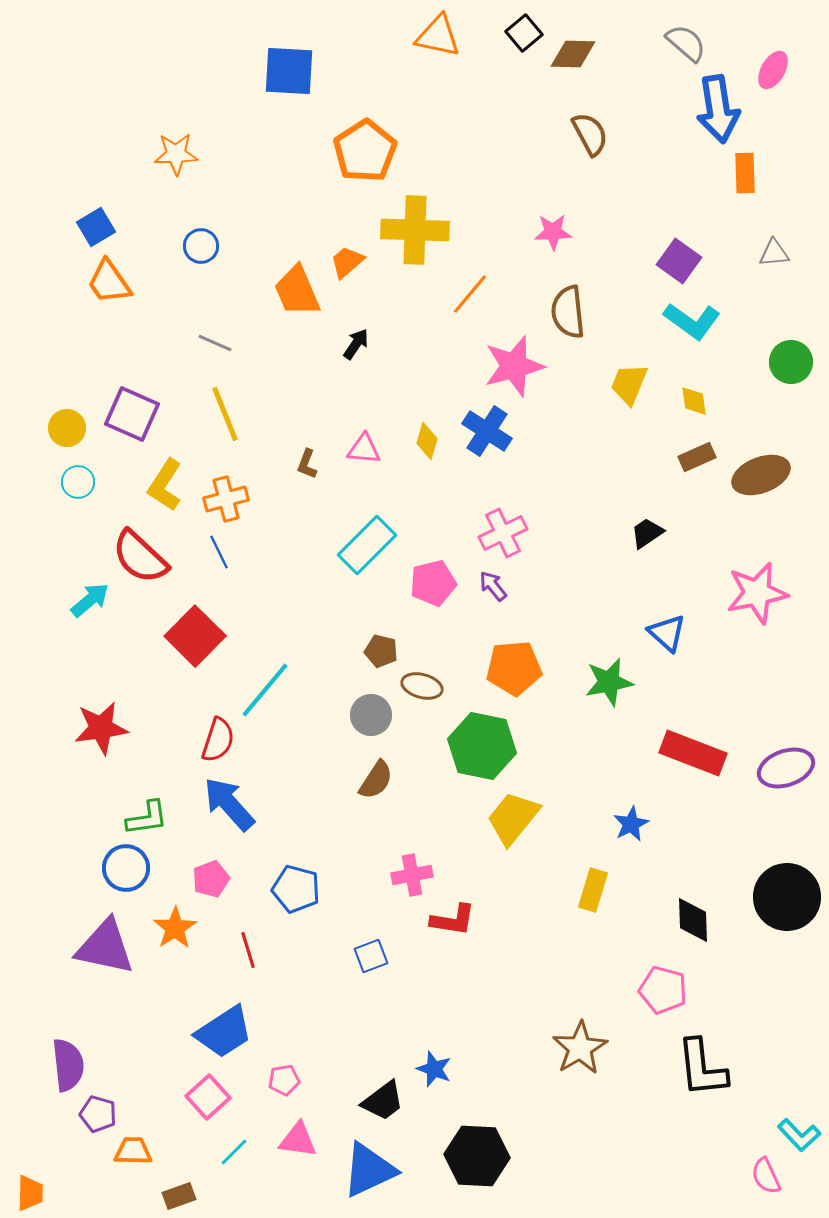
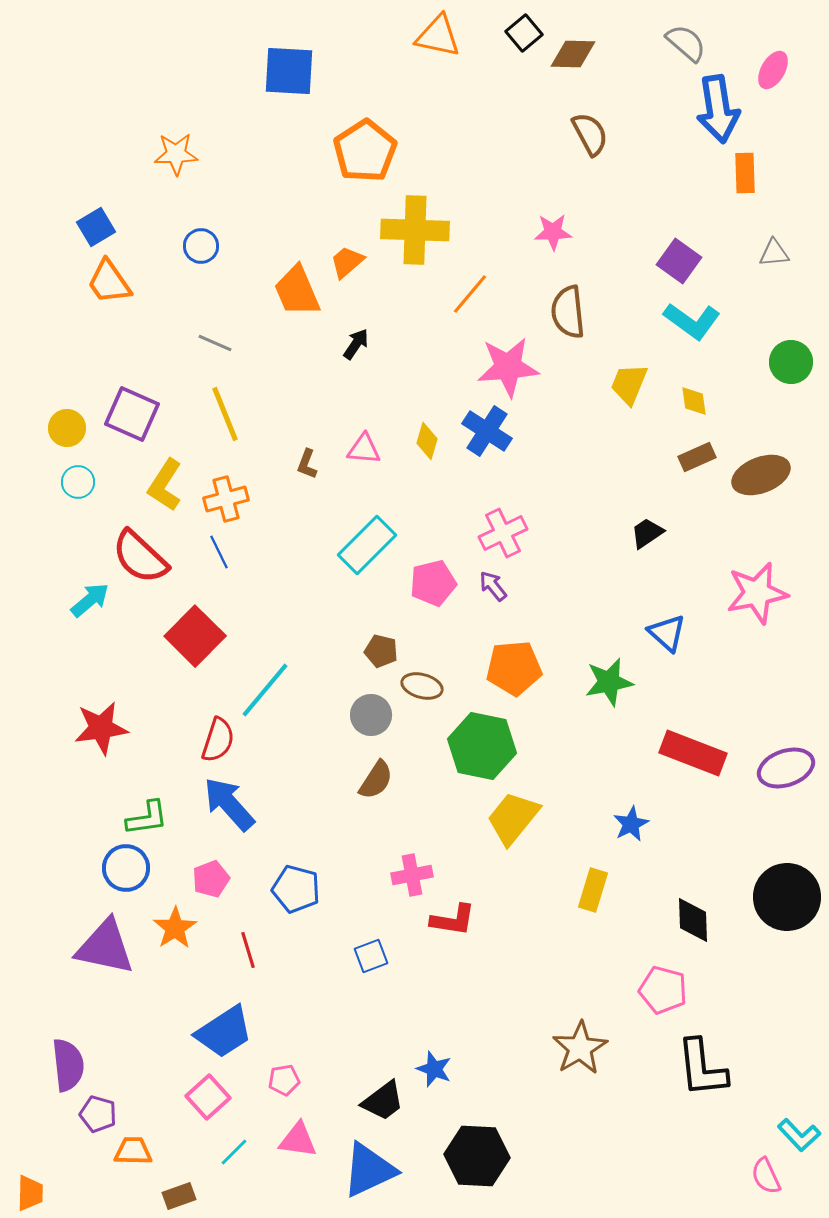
pink star at (514, 366): moved 6 px left, 1 px down; rotated 10 degrees clockwise
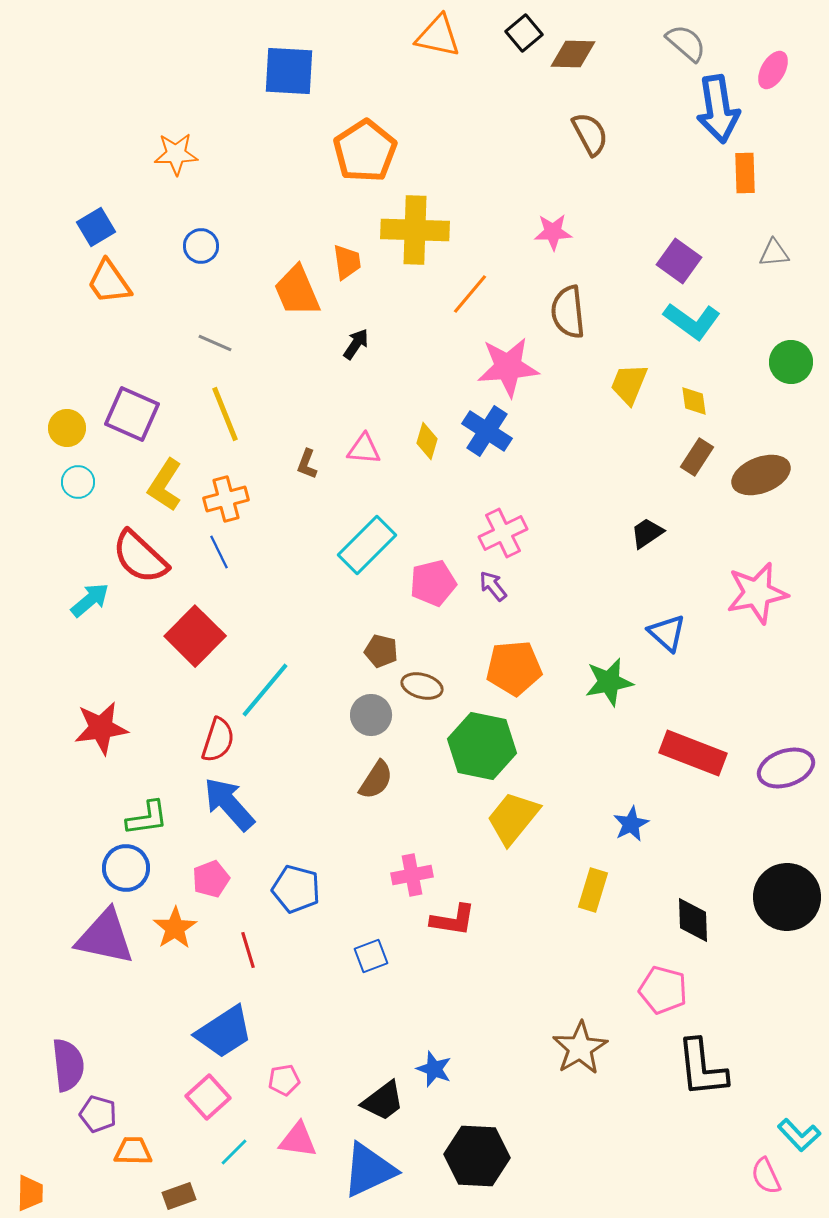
orange trapezoid at (347, 262): rotated 123 degrees clockwise
brown rectangle at (697, 457): rotated 33 degrees counterclockwise
purple triangle at (105, 947): moved 10 px up
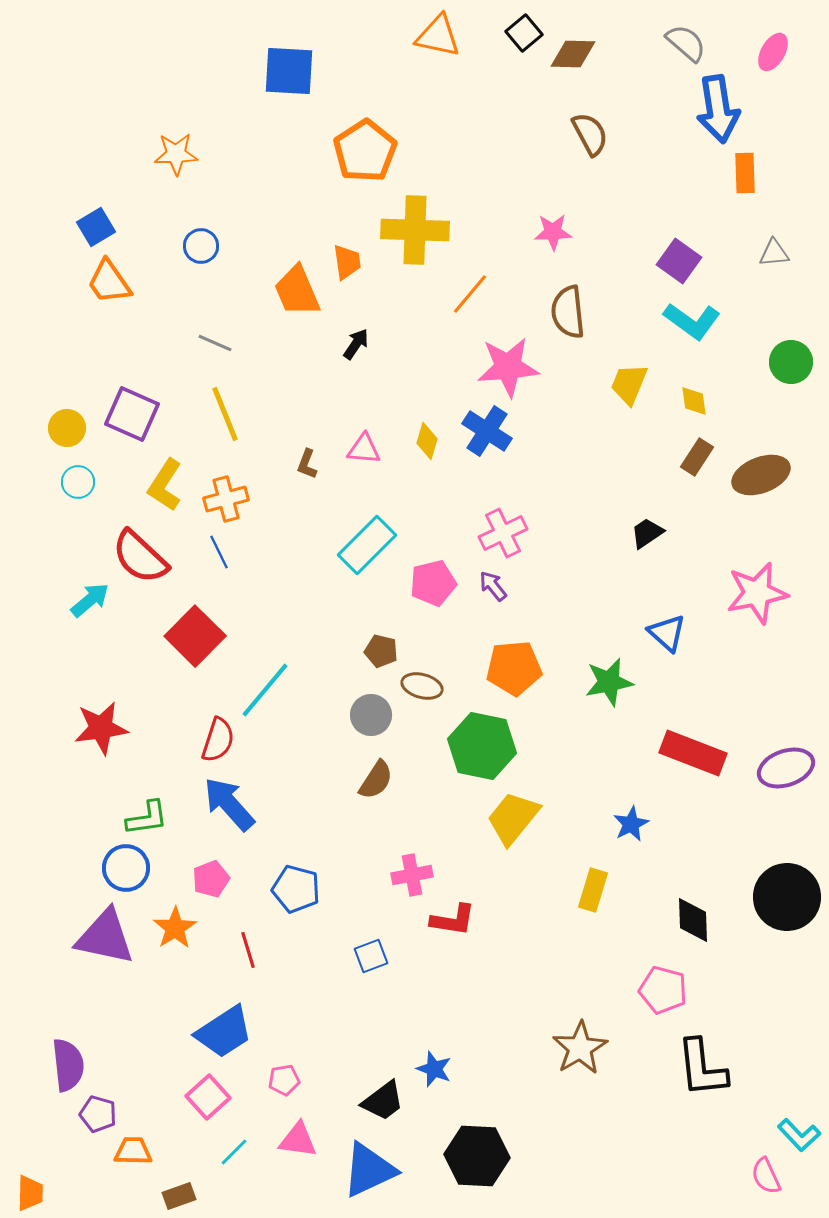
pink ellipse at (773, 70): moved 18 px up
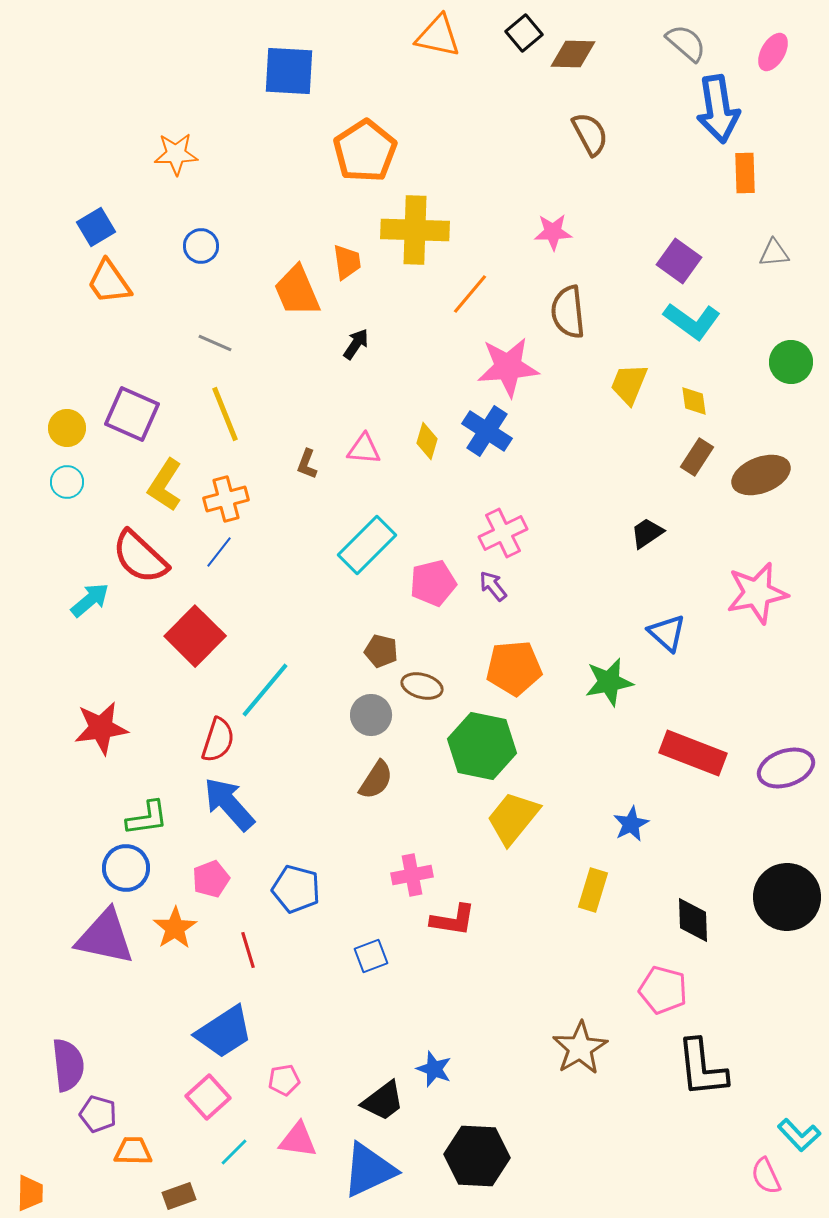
cyan circle at (78, 482): moved 11 px left
blue line at (219, 552): rotated 64 degrees clockwise
